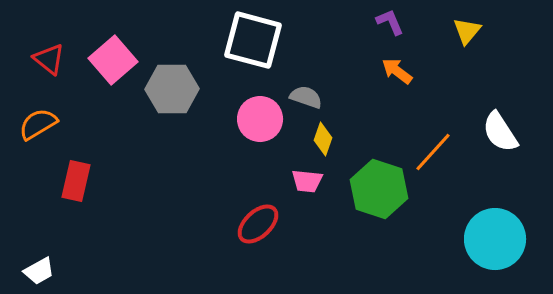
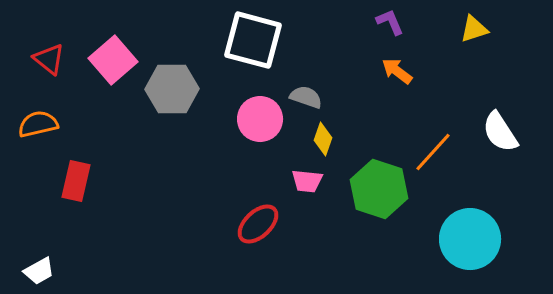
yellow triangle: moved 7 px right, 2 px up; rotated 32 degrees clockwise
orange semicircle: rotated 18 degrees clockwise
cyan circle: moved 25 px left
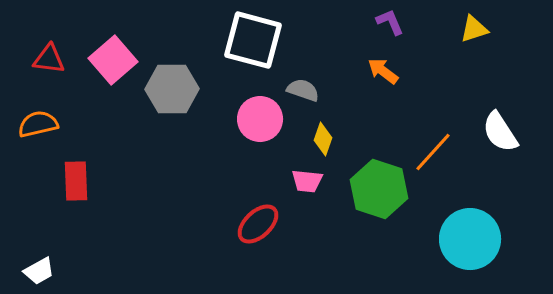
red triangle: rotated 32 degrees counterclockwise
orange arrow: moved 14 px left
gray semicircle: moved 3 px left, 7 px up
red rectangle: rotated 15 degrees counterclockwise
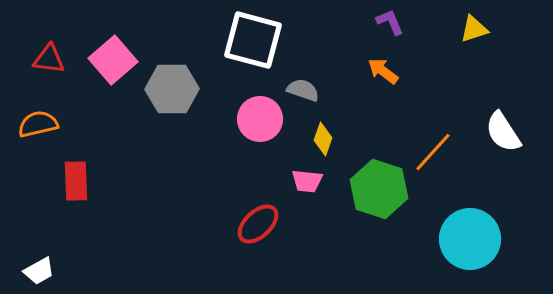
white semicircle: moved 3 px right
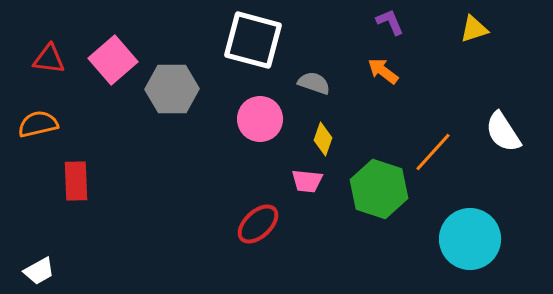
gray semicircle: moved 11 px right, 7 px up
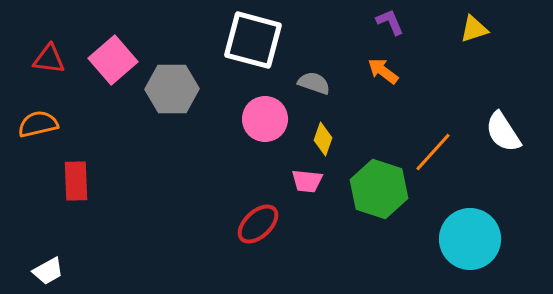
pink circle: moved 5 px right
white trapezoid: moved 9 px right
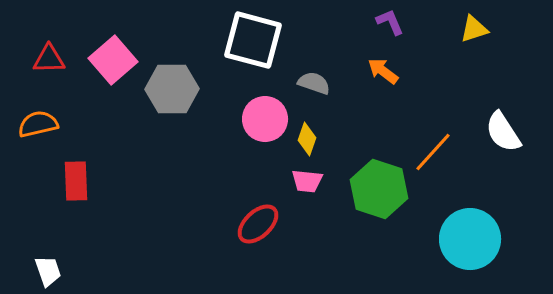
red triangle: rotated 8 degrees counterclockwise
yellow diamond: moved 16 px left
white trapezoid: rotated 80 degrees counterclockwise
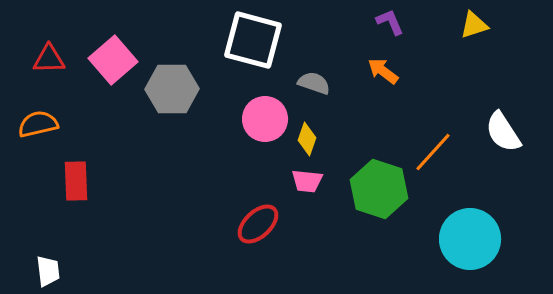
yellow triangle: moved 4 px up
white trapezoid: rotated 12 degrees clockwise
